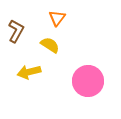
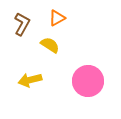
orange triangle: rotated 24 degrees clockwise
brown L-shape: moved 6 px right, 7 px up
yellow arrow: moved 1 px right, 8 px down
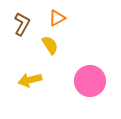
yellow semicircle: rotated 24 degrees clockwise
pink circle: moved 2 px right
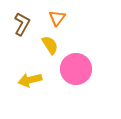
orange triangle: rotated 24 degrees counterclockwise
pink circle: moved 14 px left, 12 px up
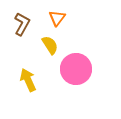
yellow arrow: moved 2 px left; rotated 80 degrees clockwise
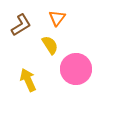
brown L-shape: moved 1 px left, 1 px down; rotated 30 degrees clockwise
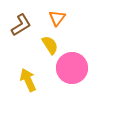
pink circle: moved 4 px left, 1 px up
